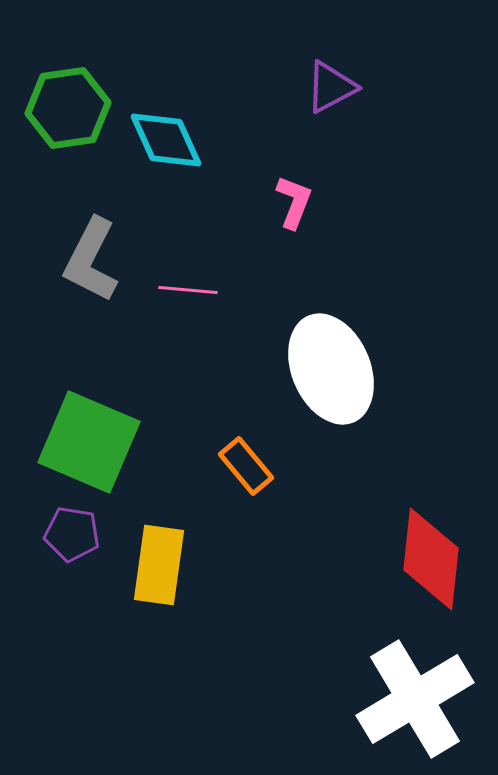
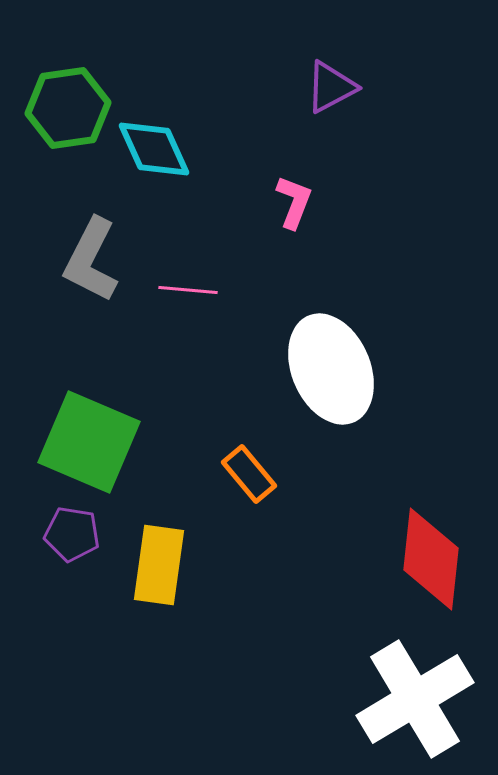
cyan diamond: moved 12 px left, 9 px down
orange rectangle: moved 3 px right, 8 px down
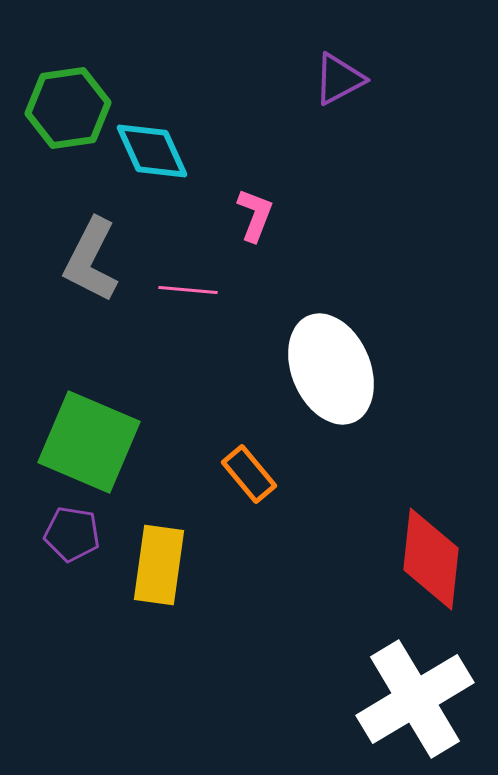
purple triangle: moved 8 px right, 8 px up
cyan diamond: moved 2 px left, 2 px down
pink L-shape: moved 39 px left, 13 px down
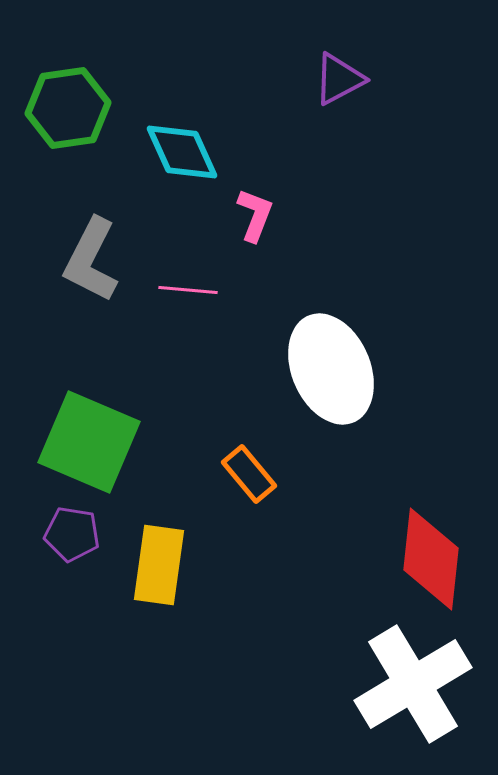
cyan diamond: moved 30 px right, 1 px down
white cross: moved 2 px left, 15 px up
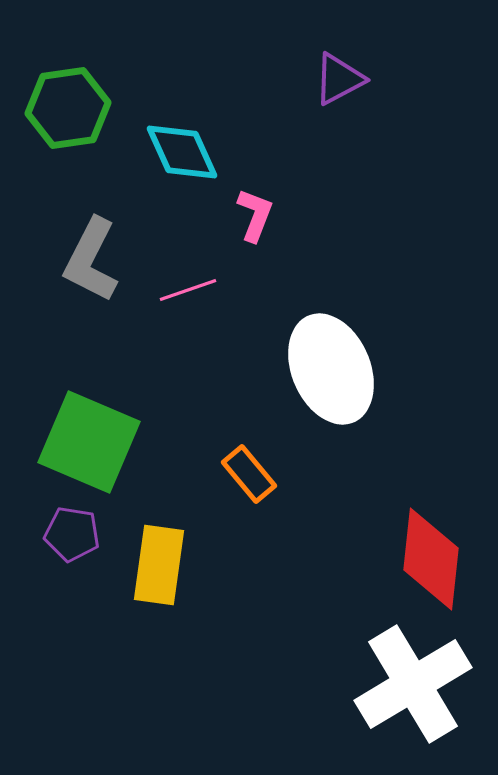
pink line: rotated 24 degrees counterclockwise
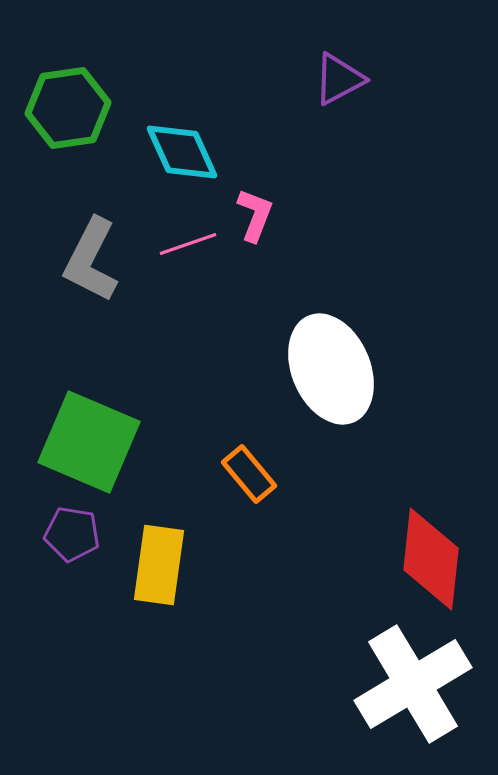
pink line: moved 46 px up
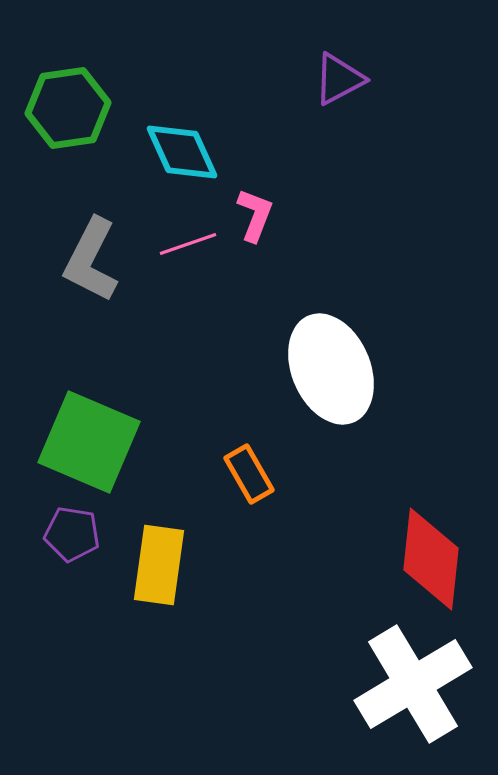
orange rectangle: rotated 10 degrees clockwise
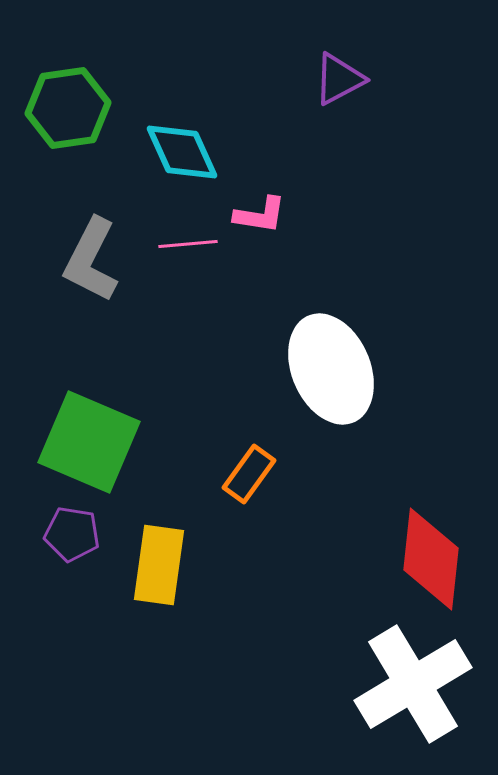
pink L-shape: moved 5 px right; rotated 78 degrees clockwise
pink line: rotated 14 degrees clockwise
orange rectangle: rotated 66 degrees clockwise
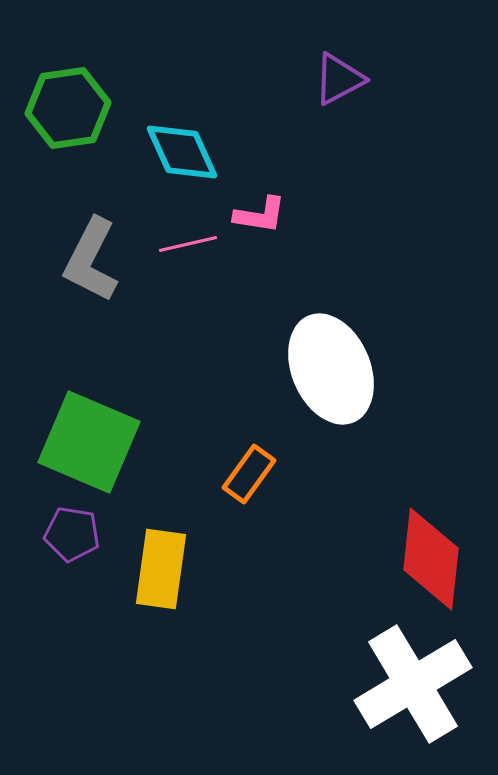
pink line: rotated 8 degrees counterclockwise
yellow rectangle: moved 2 px right, 4 px down
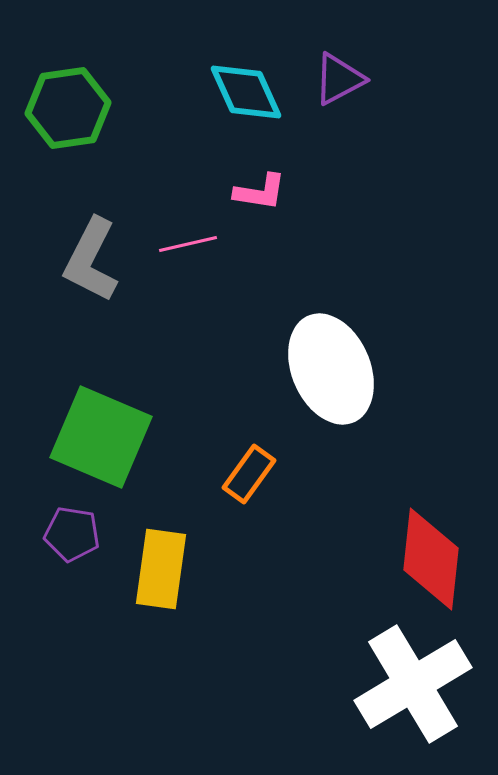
cyan diamond: moved 64 px right, 60 px up
pink L-shape: moved 23 px up
green square: moved 12 px right, 5 px up
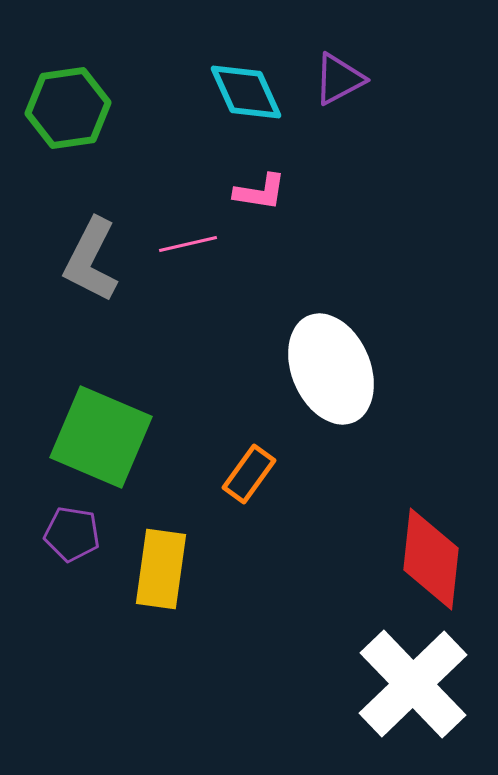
white cross: rotated 13 degrees counterclockwise
